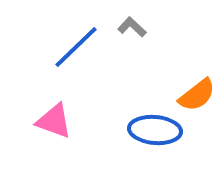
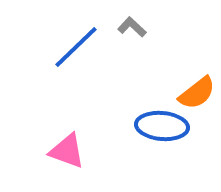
orange semicircle: moved 2 px up
pink triangle: moved 13 px right, 30 px down
blue ellipse: moved 7 px right, 4 px up
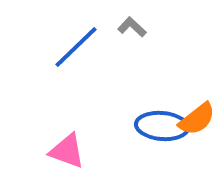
orange semicircle: moved 26 px down
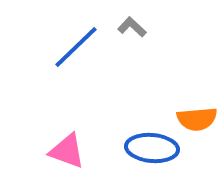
orange semicircle: rotated 33 degrees clockwise
blue ellipse: moved 10 px left, 22 px down
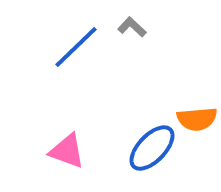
blue ellipse: rotated 51 degrees counterclockwise
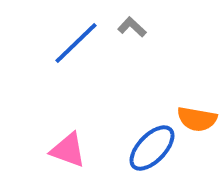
blue line: moved 4 px up
orange semicircle: rotated 15 degrees clockwise
pink triangle: moved 1 px right, 1 px up
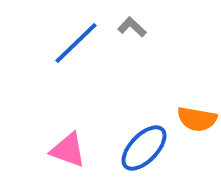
blue ellipse: moved 8 px left
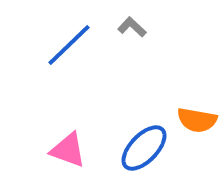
blue line: moved 7 px left, 2 px down
orange semicircle: moved 1 px down
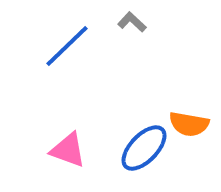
gray L-shape: moved 5 px up
blue line: moved 2 px left, 1 px down
orange semicircle: moved 8 px left, 4 px down
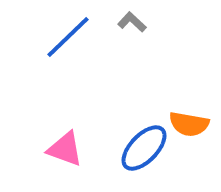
blue line: moved 1 px right, 9 px up
pink triangle: moved 3 px left, 1 px up
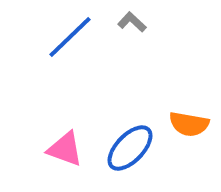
blue line: moved 2 px right
blue ellipse: moved 14 px left
